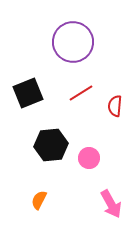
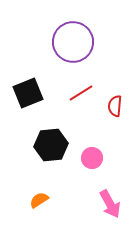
pink circle: moved 3 px right
orange semicircle: rotated 30 degrees clockwise
pink arrow: moved 1 px left
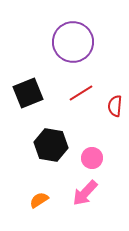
black hexagon: rotated 16 degrees clockwise
pink arrow: moved 25 px left, 11 px up; rotated 72 degrees clockwise
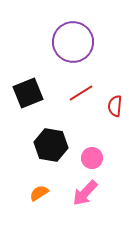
orange semicircle: moved 7 px up
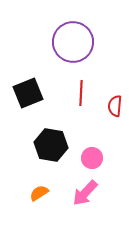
red line: rotated 55 degrees counterclockwise
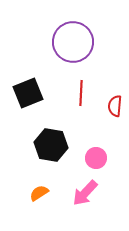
pink circle: moved 4 px right
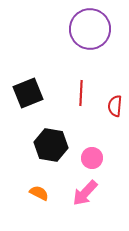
purple circle: moved 17 px right, 13 px up
pink circle: moved 4 px left
orange semicircle: rotated 60 degrees clockwise
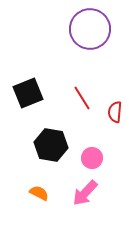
red line: moved 1 px right, 5 px down; rotated 35 degrees counterclockwise
red semicircle: moved 6 px down
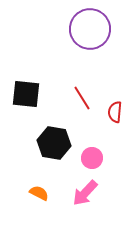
black square: moved 2 px left, 1 px down; rotated 28 degrees clockwise
black hexagon: moved 3 px right, 2 px up
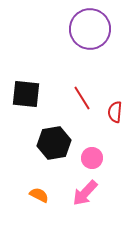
black hexagon: rotated 20 degrees counterclockwise
orange semicircle: moved 2 px down
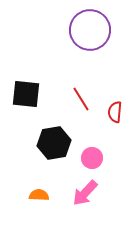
purple circle: moved 1 px down
red line: moved 1 px left, 1 px down
orange semicircle: rotated 24 degrees counterclockwise
